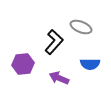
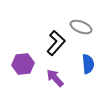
black L-shape: moved 2 px right, 1 px down
blue semicircle: moved 2 px left; rotated 96 degrees counterclockwise
purple arrow: moved 4 px left; rotated 24 degrees clockwise
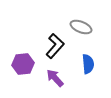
black L-shape: moved 1 px left, 3 px down
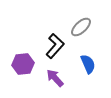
gray ellipse: rotated 65 degrees counterclockwise
blue semicircle: rotated 18 degrees counterclockwise
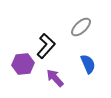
black L-shape: moved 9 px left
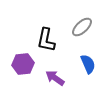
gray ellipse: moved 1 px right
black L-shape: moved 6 px up; rotated 150 degrees clockwise
purple arrow: rotated 12 degrees counterclockwise
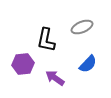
gray ellipse: rotated 20 degrees clockwise
blue semicircle: rotated 66 degrees clockwise
